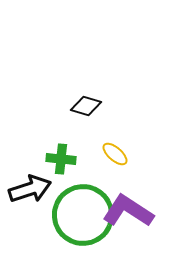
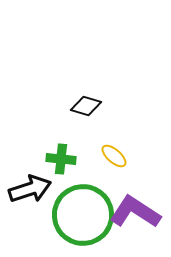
yellow ellipse: moved 1 px left, 2 px down
purple L-shape: moved 7 px right, 1 px down
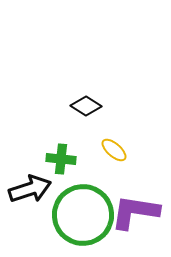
black diamond: rotated 16 degrees clockwise
yellow ellipse: moved 6 px up
purple L-shape: rotated 24 degrees counterclockwise
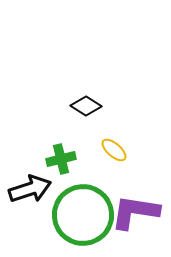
green cross: rotated 20 degrees counterclockwise
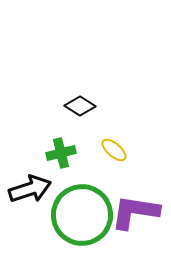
black diamond: moved 6 px left
green cross: moved 6 px up
green circle: moved 1 px left
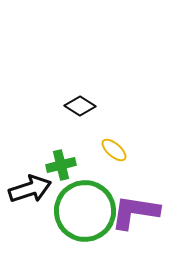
green cross: moved 12 px down
green circle: moved 3 px right, 4 px up
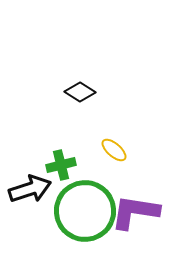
black diamond: moved 14 px up
